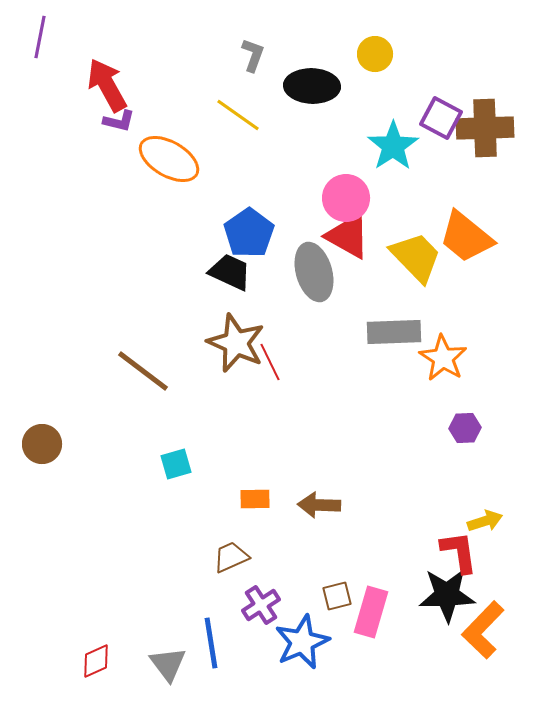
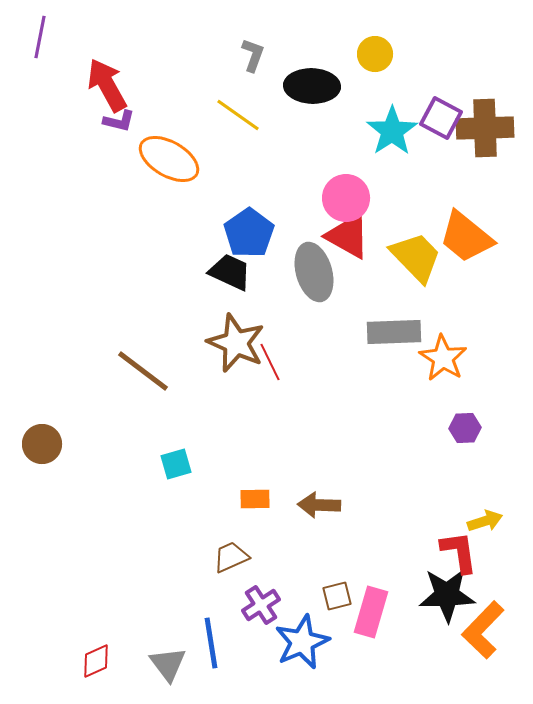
cyan star: moved 1 px left, 15 px up
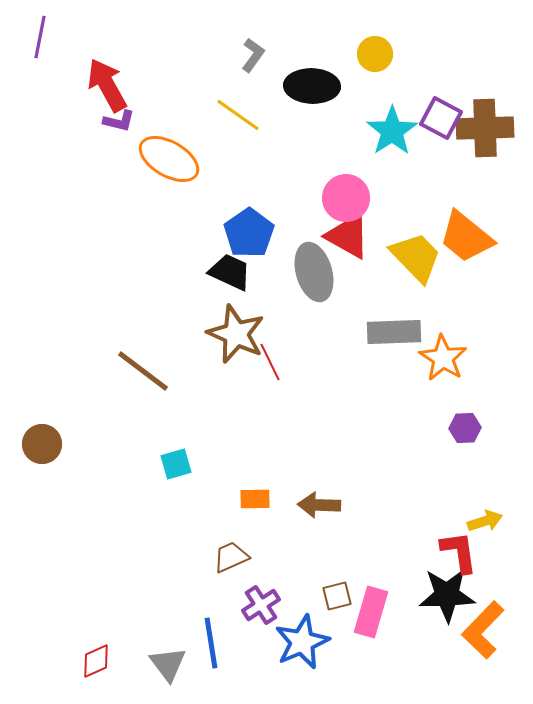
gray L-shape: rotated 16 degrees clockwise
brown star: moved 9 px up
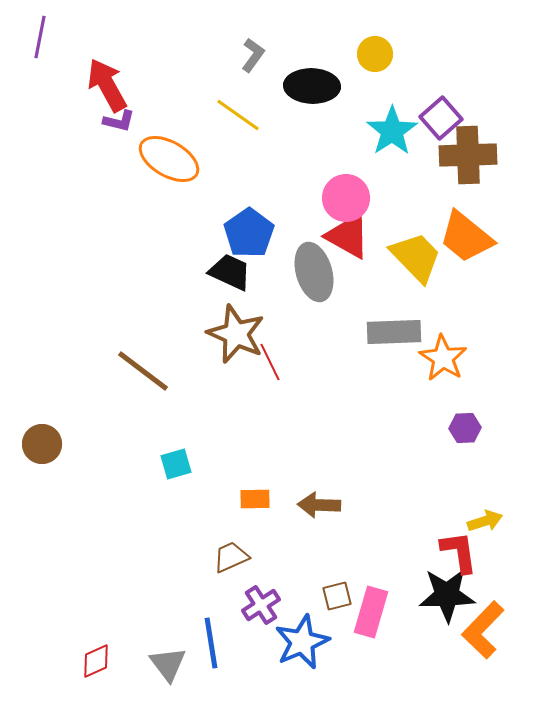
purple square: rotated 21 degrees clockwise
brown cross: moved 17 px left, 27 px down
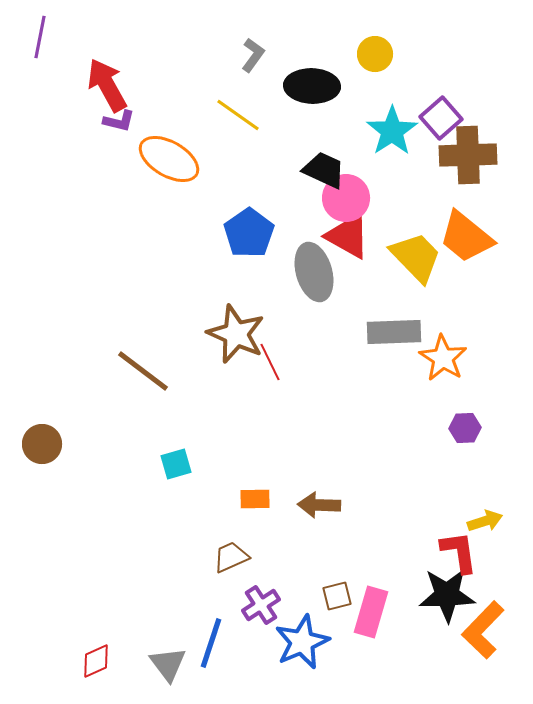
black trapezoid: moved 94 px right, 102 px up
blue line: rotated 27 degrees clockwise
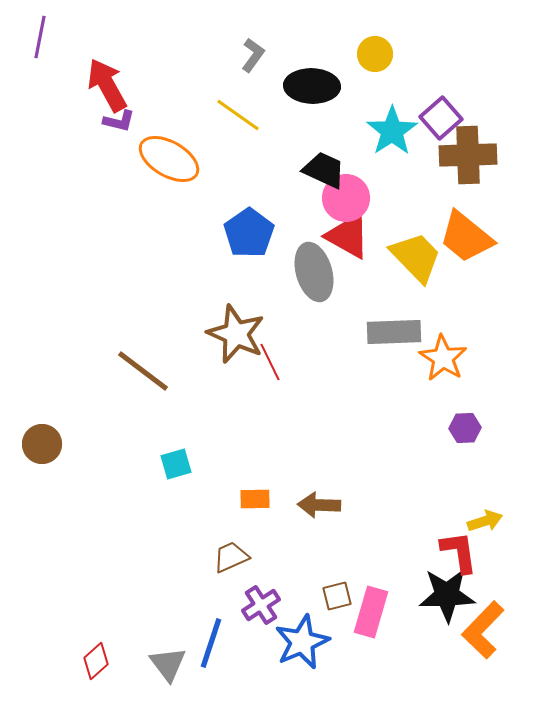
red diamond: rotated 18 degrees counterclockwise
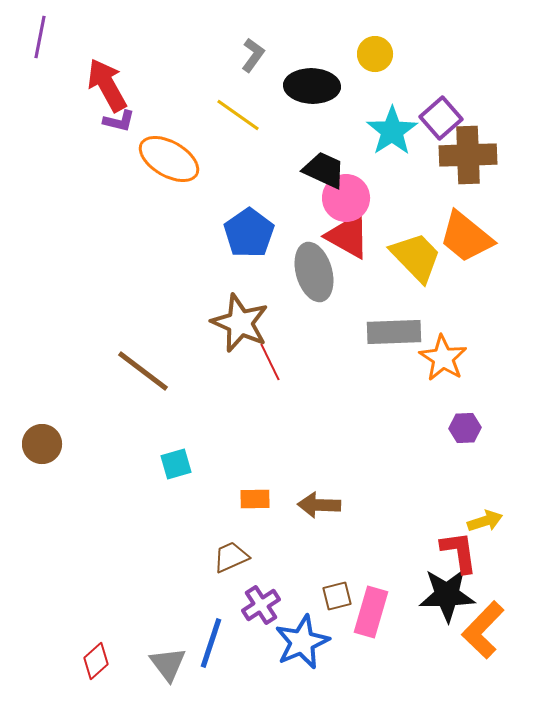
brown star: moved 4 px right, 11 px up
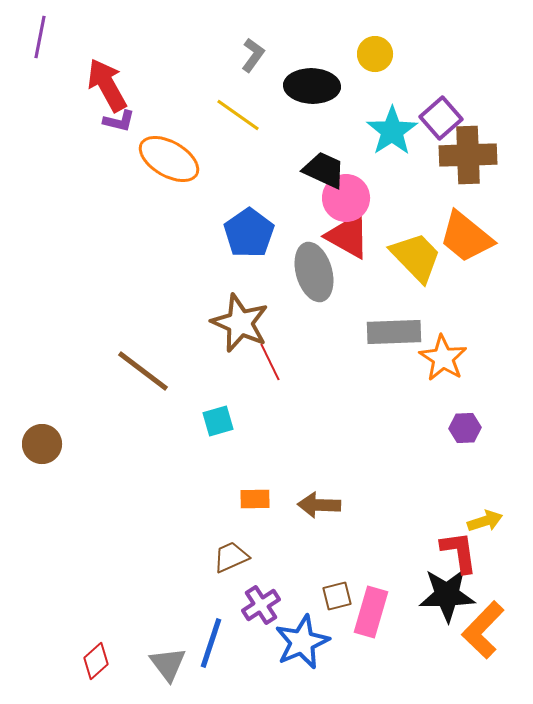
cyan square: moved 42 px right, 43 px up
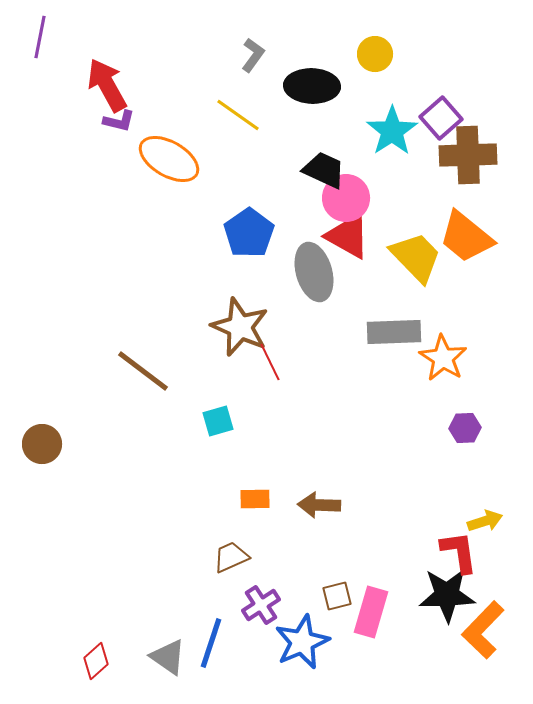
brown star: moved 4 px down
gray triangle: moved 7 px up; rotated 18 degrees counterclockwise
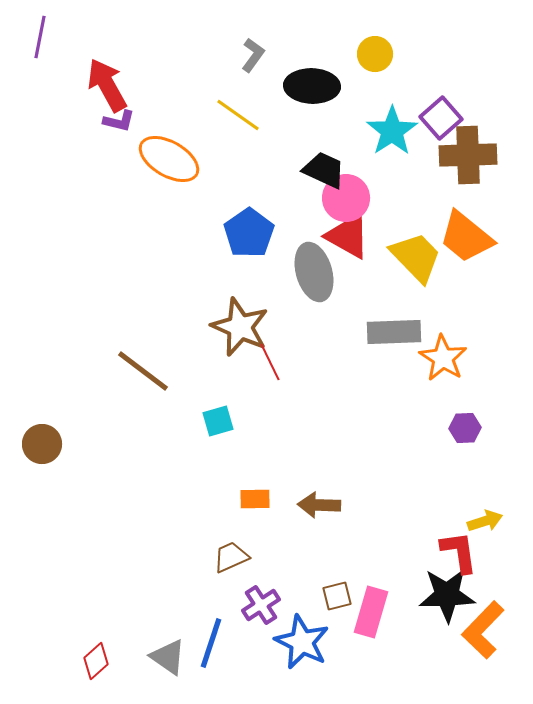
blue star: rotated 22 degrees counterclockwise
